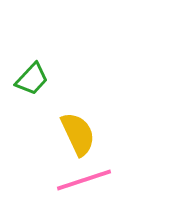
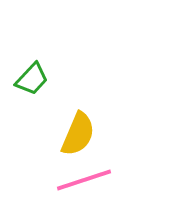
yellow semicircle: rotated 48 degrees clockwise
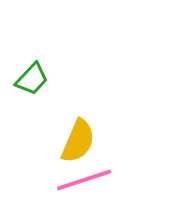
yellow semicircle: moved 7 px down
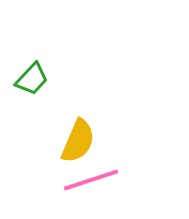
pink line: moved 7 px right
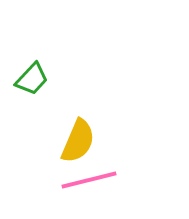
pink line: moved 2 px left; rotated 4 degrees clockwise
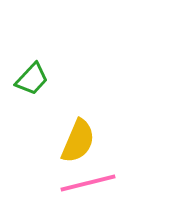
pink line: moved 1 px left, 3 px down
